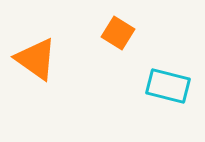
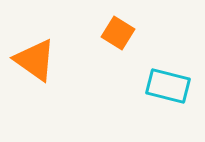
orange triangle: moved 1 px left, 1 px down
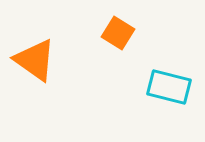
cyan rectangle: moved 1 px right, 1 px down
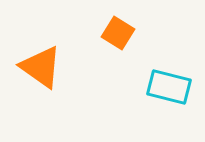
orange triangle: moved 6 px right, 7 px down
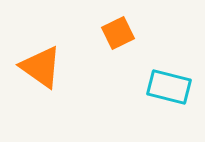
orange square: rotated 32 degrees clockwise
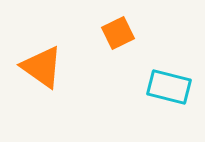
orange triangle: moved 1 px right
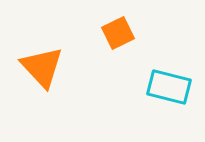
orange triangle: rotated 12 degrees clockwise
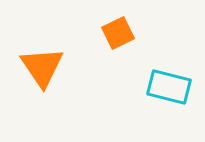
orange triangle: rotated 9 degrees clockwise
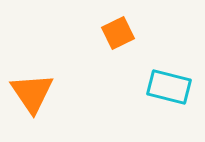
orange triangle: moved 10 px left, 26 px down
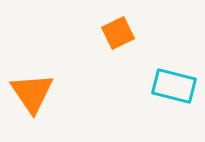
cyan rectangle: moved 5 px right, 1 px up
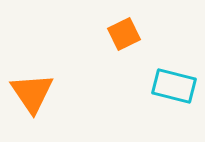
orange square: moved 6 px right, 1 px down
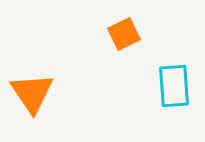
cyan rectangle: rotated 72 degrees clockwise
